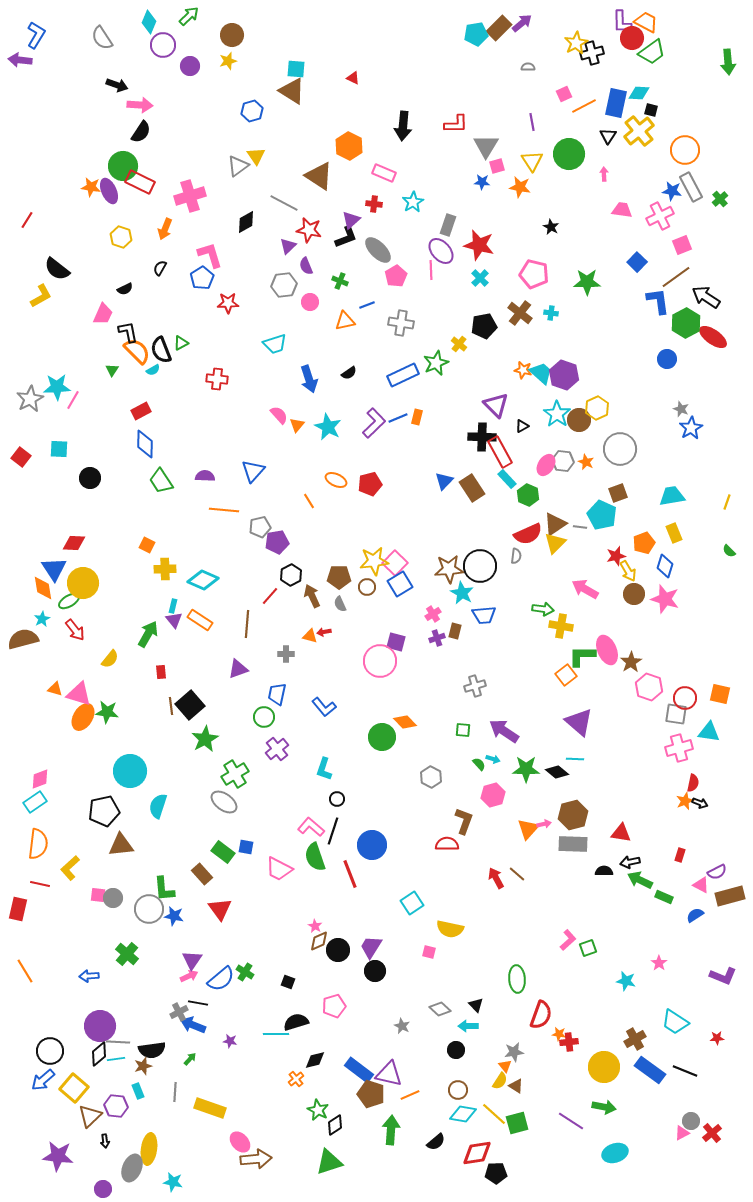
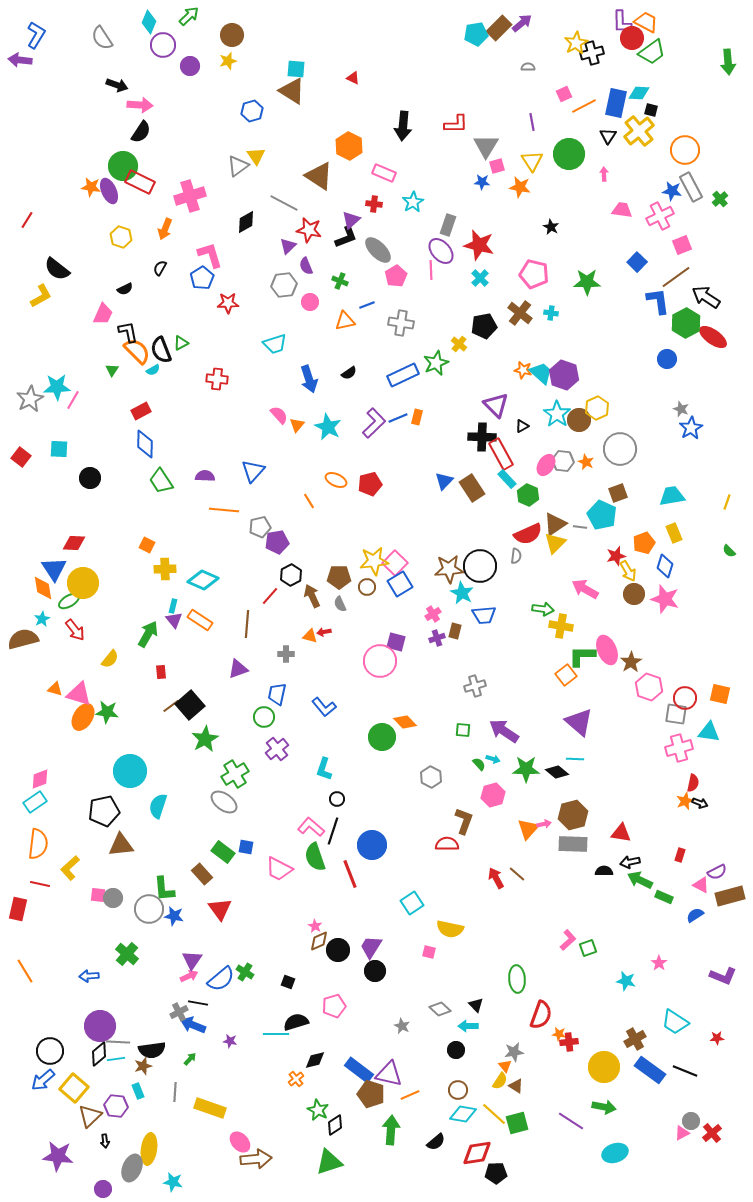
red rectangle at (500, 452): moved 1 px right, 2 px down
brown line at (171, 706): rotated 60 degrees clockwise
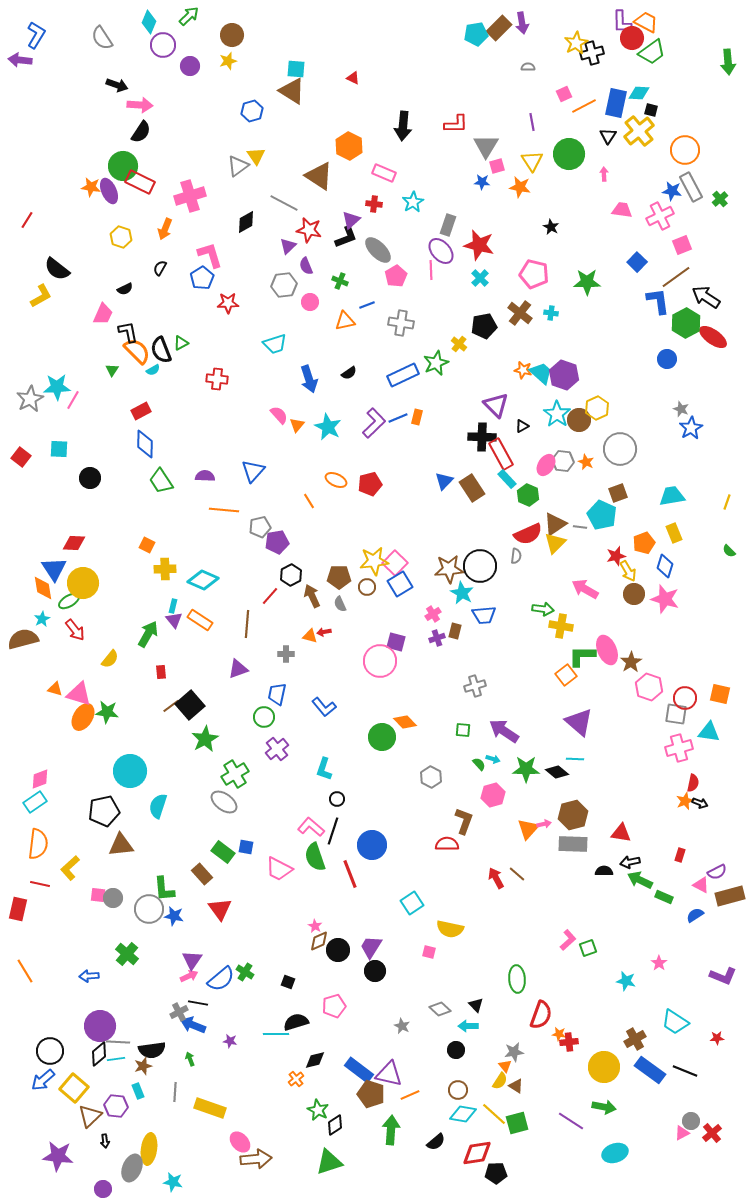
purple arrow at (522, 23): rotated 120 degrees clockwise
green arrow at (190, 1059): rotated 64 degrees counterclockwise
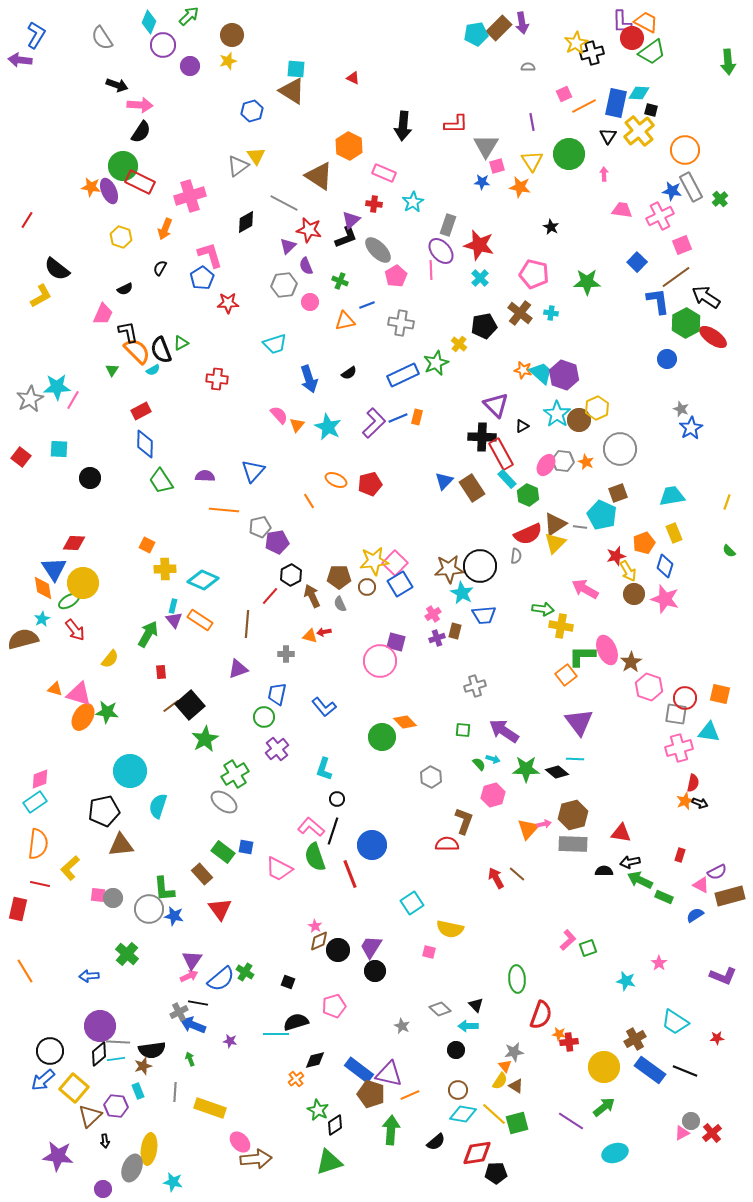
purple triangle at (579, 722): rotated 12 degrees clockwise
green arrow at (604, 1107): rotated 50 degrees counterclockwise
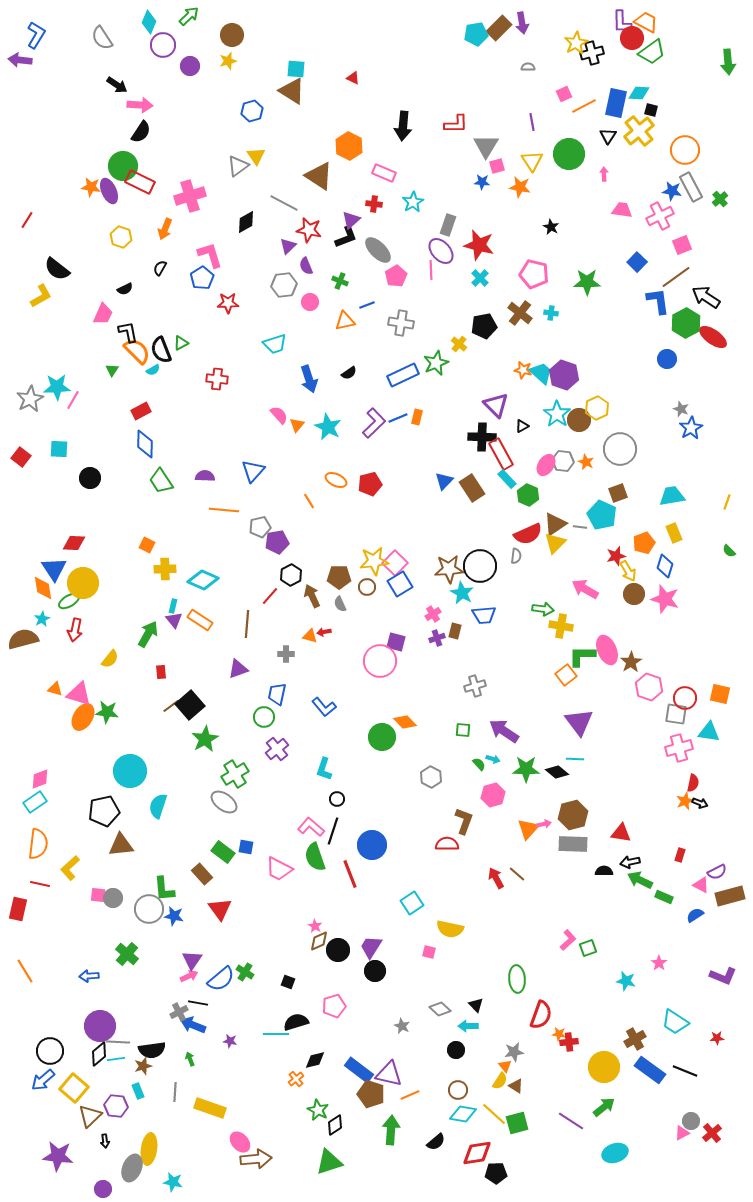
black arrow at (117, 85): rotated 15 degrees clockwise
red arrow at (75, 630): rotated 50 degrees clockwise
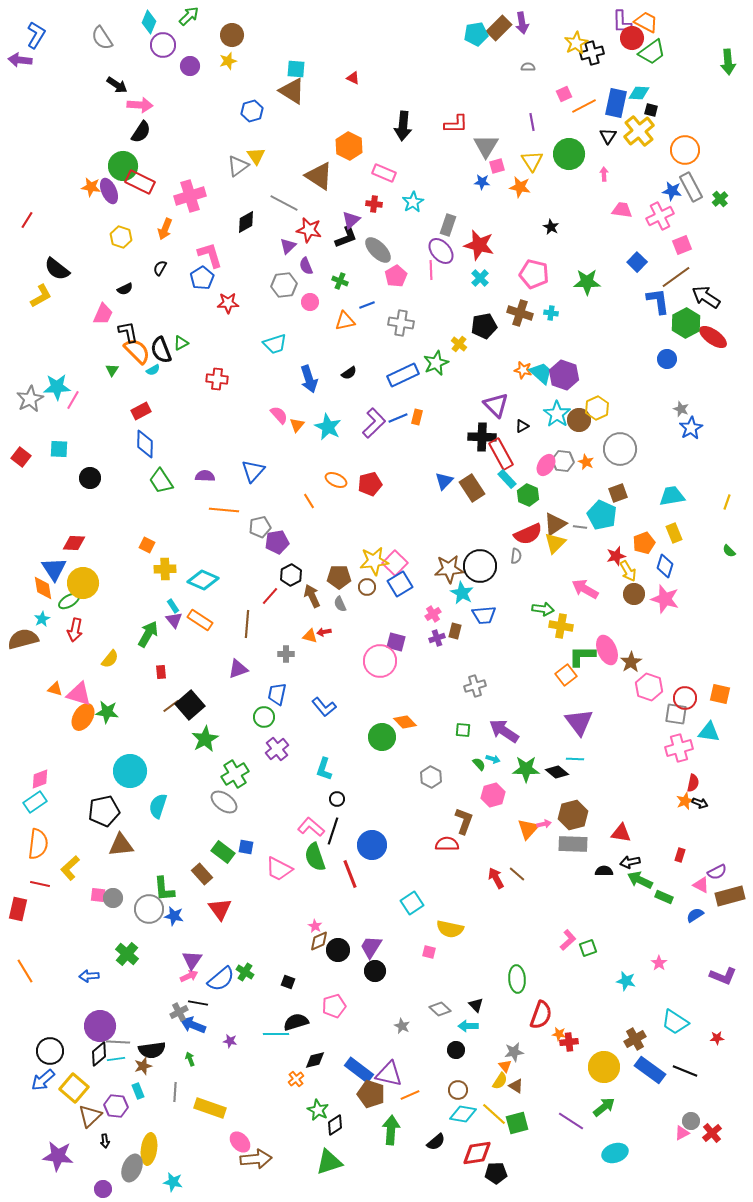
brown cross at (520, 313): rotated 20 degrees counterclockwise
cyan rectangle at (173, 606): rotated 48 degrees counterclockwise
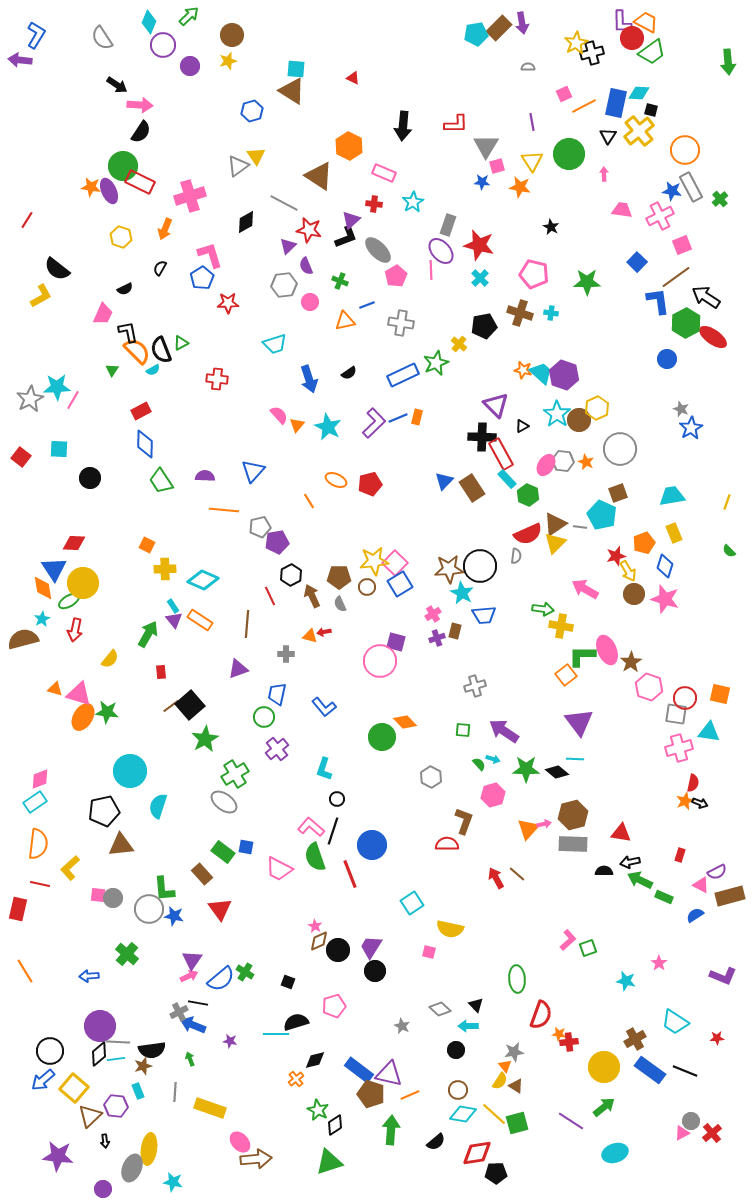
red line at (270, 596): rotated 66 degrees counterclockwise
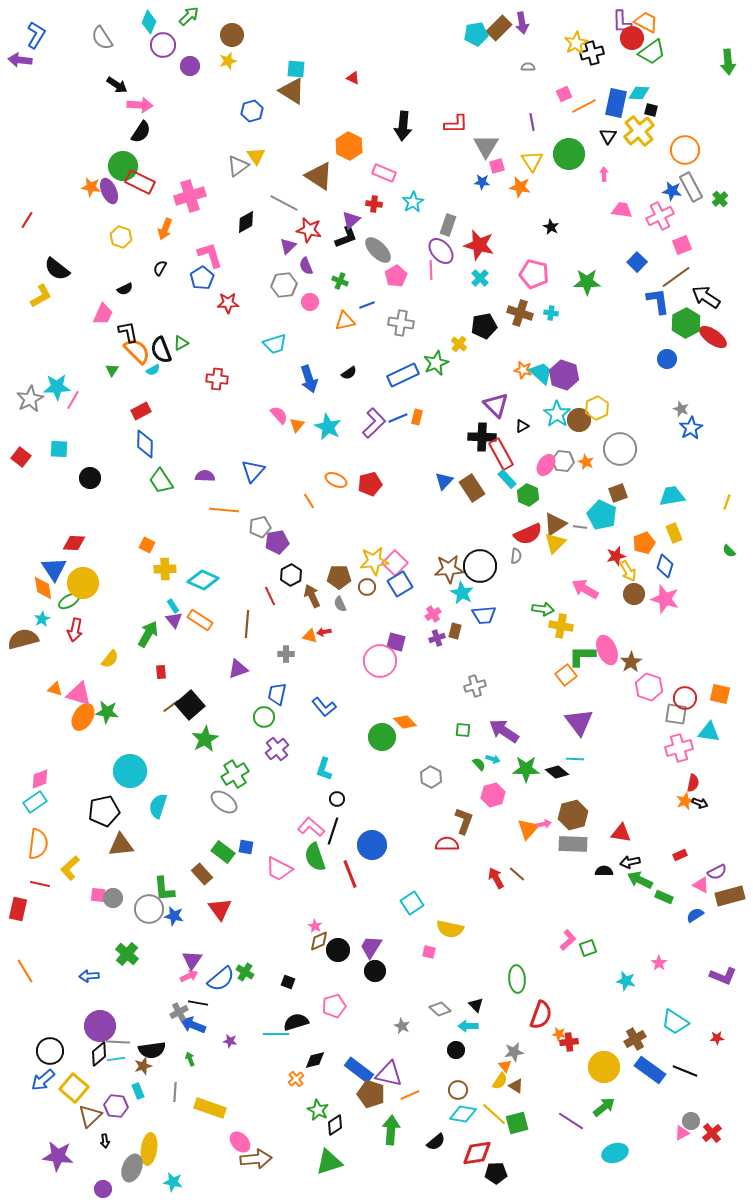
red rectangle at (680, 855): rotated 48 degrees clockwise
